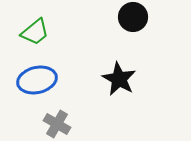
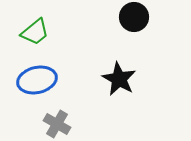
black circle: moved 1 px right
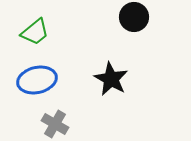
black star: moved 8 px left
gray cross: moved 2 px left
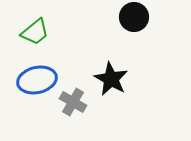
gray cross: moved 18 px right, 22 px up
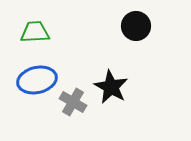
black circle: moved 2 px right, 9 px down
green trapezoid: rotated 144 degrees counterclockwise
black star: moved 8 px down
